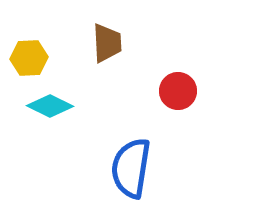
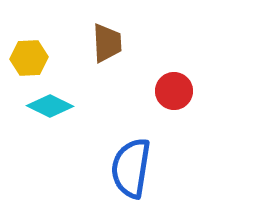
red circle: moved 4 px left
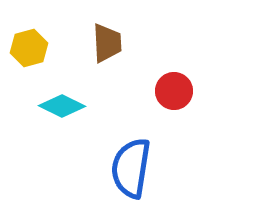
yellow hexagon: moved 10 px up; rotated 12 degrees counterclockwise
cyan diamond: moved 12 px right
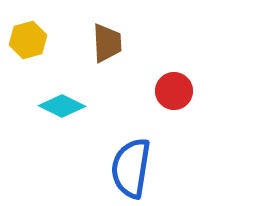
yellow hexagon: moved 1 px left, 8 px up
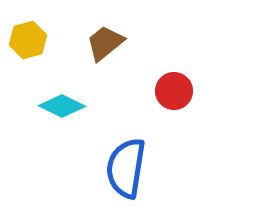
brown trapezoid: moved 2 px left; rotated 126 degrees counterclockwise
blue semicircle: moved 5 px left
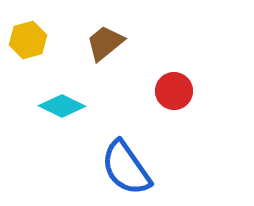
blue semicircle: rotated 44 degrees counterclockwise
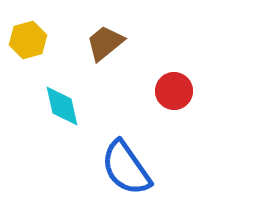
cyan diamond: rotated 51 degrees clockwise
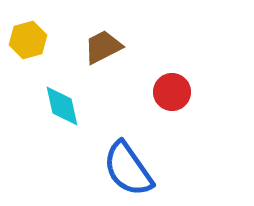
brown trapezoid: moved 2 px left, 4 px down; rotated 12 degrees clockwise
red circle: moved 2 px left, 1 px down
blue semicircle: moved 2 px right, 1 px down
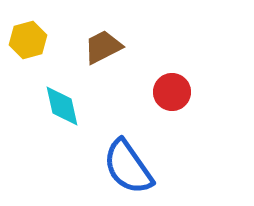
blue semicircle: moved 2 px up
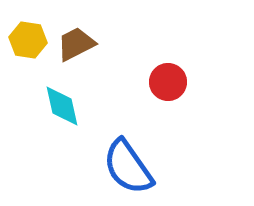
yellow hexagon: rotated 24 degrees clockwise
brown trapezoid: moved 27 px left, 3 px up
red circle: moved 4 px left, 10 px up
